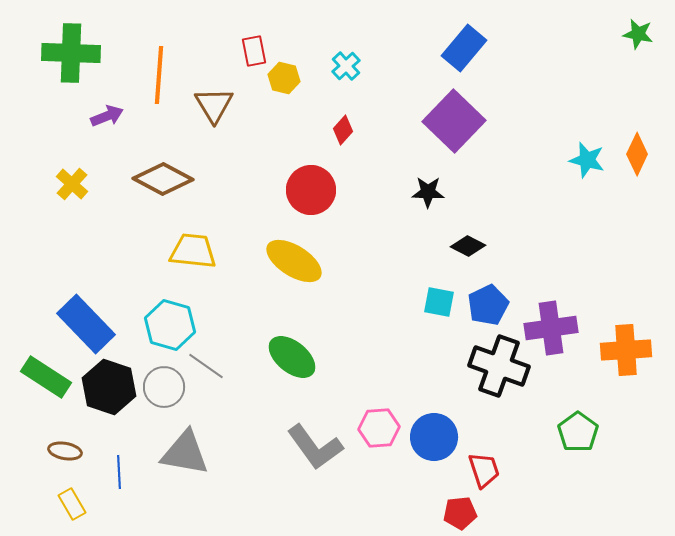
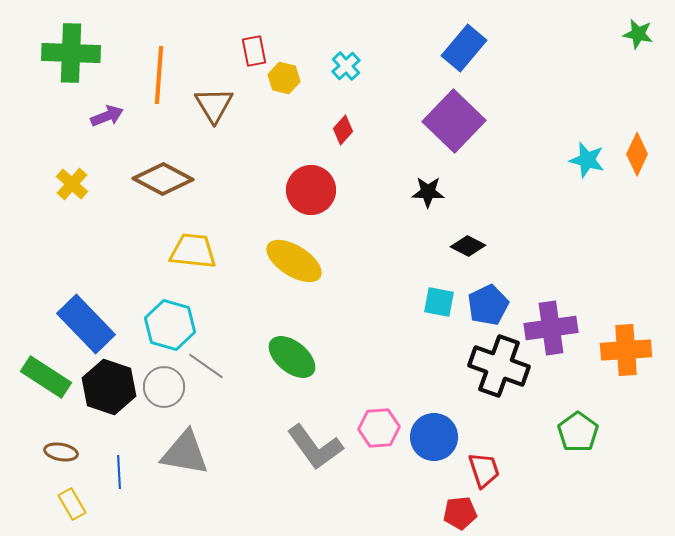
brown ellipse at (65, 451): moved 4 px left, 1 px down
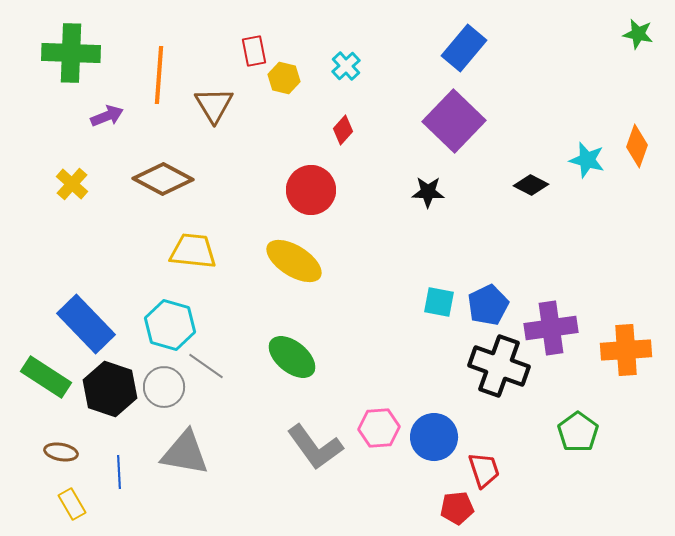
orange diamond at (637, 154): moved 8 px up; rotated 6 degrees counterclockwise
black diamond at (468, 246): moved 63 px right, 61 px up
black hexagon at (109, 387): moved 1 px right, 2 px down
red pentagon at (460, 513): moved 3 px left, 5 px up
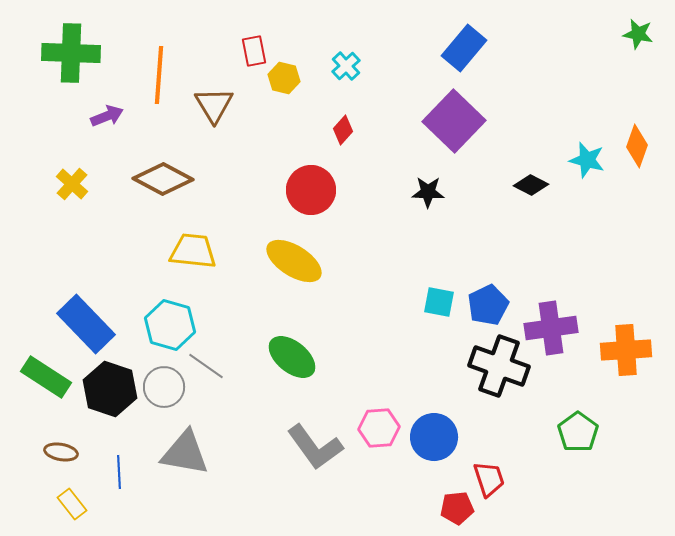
red trapezoid at (484, 470): moved 5 px right, 9 px down
yellow rectangle at (72, 504): rotated 8 degrees counterclockwise
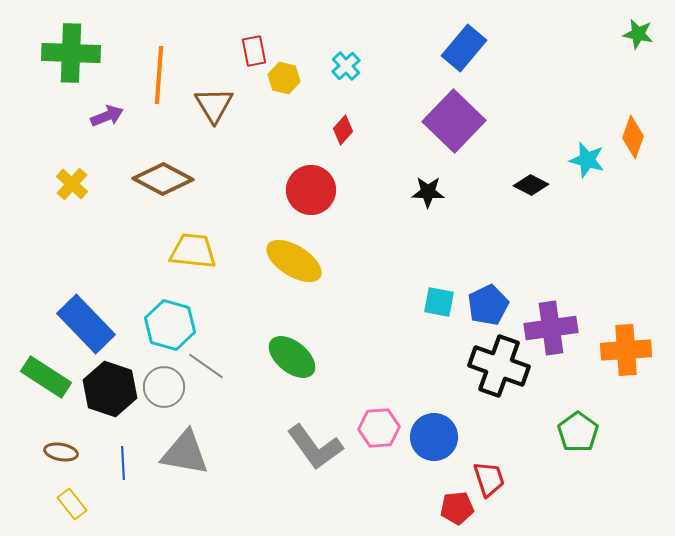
orange diamond at (637, 146): moved 4 px left, 9 px up
blue line at (119, 472): moved 4 px right, 9 px up
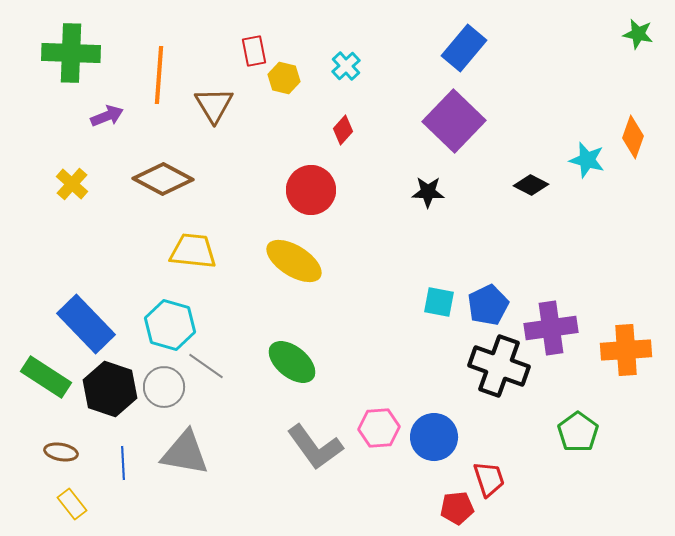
green ellipse at (292, 357): moved 5 px down
